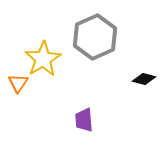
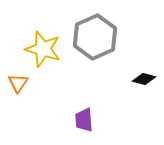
yellow star: moved 10 px up; rotated 24 degrees counterclockwise
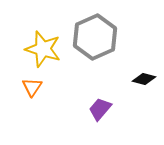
orange triangle: moved 14 px right, 4 px down
purple trapezoid: moved 16 px right, 11 px up; rotated 45 degrees clockwise
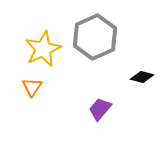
yellow star: rotated 30 degrees clockwise
black diamond: moved 2 px left, 2 px up
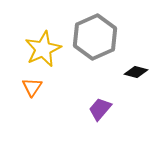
black diamond: moved 6 px left, 5 px up
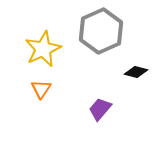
gray hexagon: moved 6 px right, 6 px up
orange triangle: moved 9 px right, 2 px down
